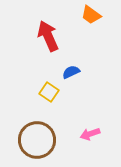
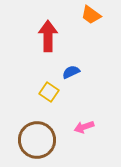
red arrow: rotated 24 degrees clockwise
pink arrow: moved 6 px left, 7 px up
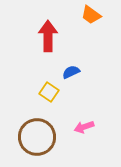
brown circle: moved 3 px up
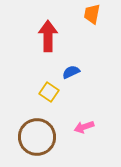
orange trapezoid: moved 1 px right, 1 px up; rotated 65 degrees clockwise
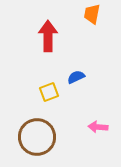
blue semicircle: moved 5 px right, 5 px down
yellow square: rotated 36 degrees clockwise
pink arrow: moved 14 px right; rotated 24 degrees clockwise
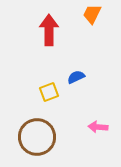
orange trapezoid: rotated 15 degrees clockwise
red arrow: moved 1 px right, 6 px up
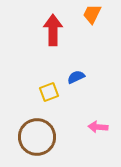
red arrow: moved 4 px right
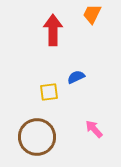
yellow square: rotated 12 degrees clockwise
pink arrow: moved 4 px left, 2 px down; rotated 42 degrees clockwise
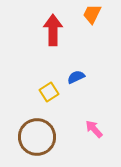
yellow square: rotated 24 degrees counterclockwise
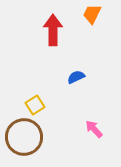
yellow square: moved 14 px left, 13 px down
brown circle: moved 13 px left
